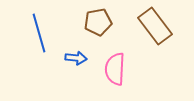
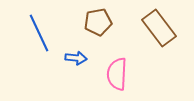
brown rectangle: moved 4 px right, 2 px down
blue line: rotated 9 degrees counterclockwise
pink semicircle: moved 2 px right, 5 px down
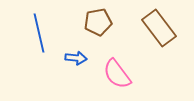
blue line: rotated 12 degrees clockwise
pink semicircle: rotated 40 degrees counterclockwise
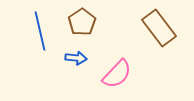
brown pentagon: moved 16 px left; rotated 24 degrees counterclockwise
blue line: moved 1 px right, 2 px up
pink semicircle: rotated 100 degrees counterclockwise
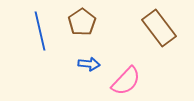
blue arrow: moved 13 px right, 6 px down
pink semicircle: moved 9 px right, 7 px down
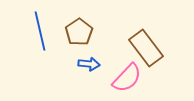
brown pentagon: moved 3 px left, 10 px down
brown rectangle: moved 13 px left, 20 px down
pink semicircle: moved 1 px right, 3 px up
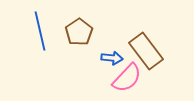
brown rectangle: moved 3 px down
blue arrow: moved 23 px right, 6 px up
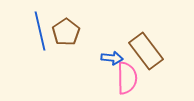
brown pentagon: moved 13 px left
pink semicircle: rotated 44 degrees counterclockwise
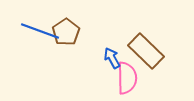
blue line: rotated 57 degrees counterclockwise
brown rectangle: rotated 9 degrees counterclockwise
blue arrow: rotated 125 degrees counterclockwise
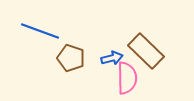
brown pentagon: moved 5 px right, 26 px down; rotated 20 degrees counterclockwise
blue arrow: rotated 105 degrees clockwise
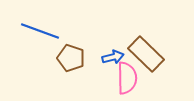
brown rectangle: moved 3 px down
blue arrow: moved 1 px right, 1 px up
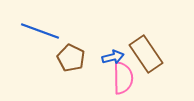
brown rectangle: rotated 12 degrees clockwise
brown pentagon: rotated 8 degrees clockwise
pink semicircle: moved 4 px left
